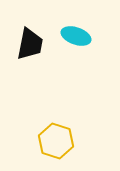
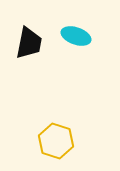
black trapezoid: moved 1 px left, 1 px up
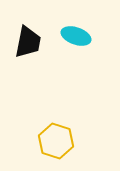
black trapezoid: moved 1 px left, 1 px up
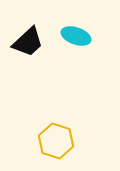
black trapezoid: rotated 36 degrees clockwise
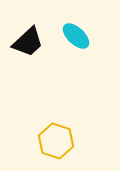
cyan ellipse: rotated 24 degrees clockwise
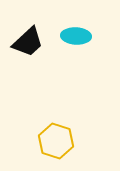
cyan ellipse: rotated 40 degrees counterclockwise
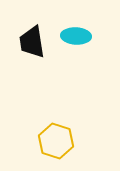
black trapezoid: moved 4 px right; rotated 124 degrees clockwise
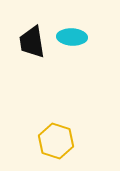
cyan ellipse: moved 4 px left, 1 px down
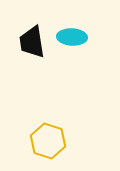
yellow hexagon: moved 8 px left
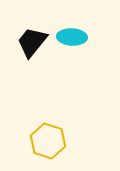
black trapezoid: rotated 48 degrees clockwise
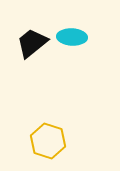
black trapezoid: moved 1 px down; rotated 12 degrees clockwise
